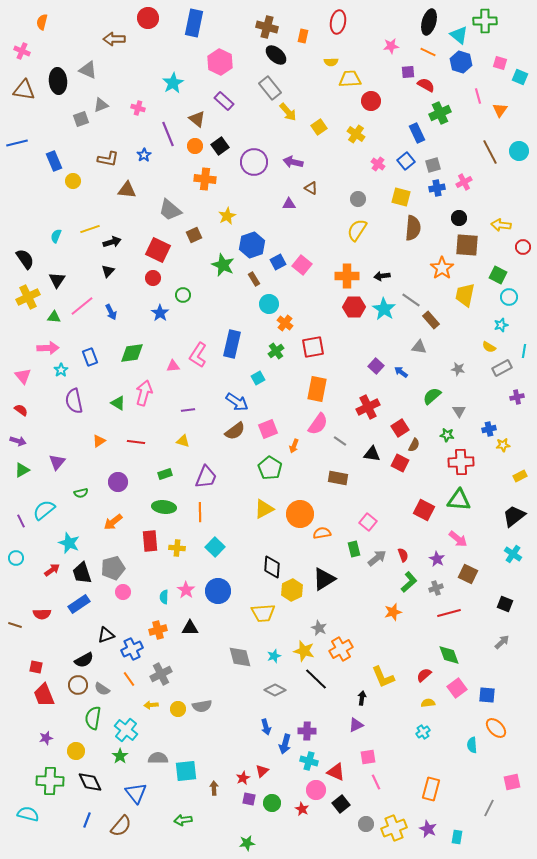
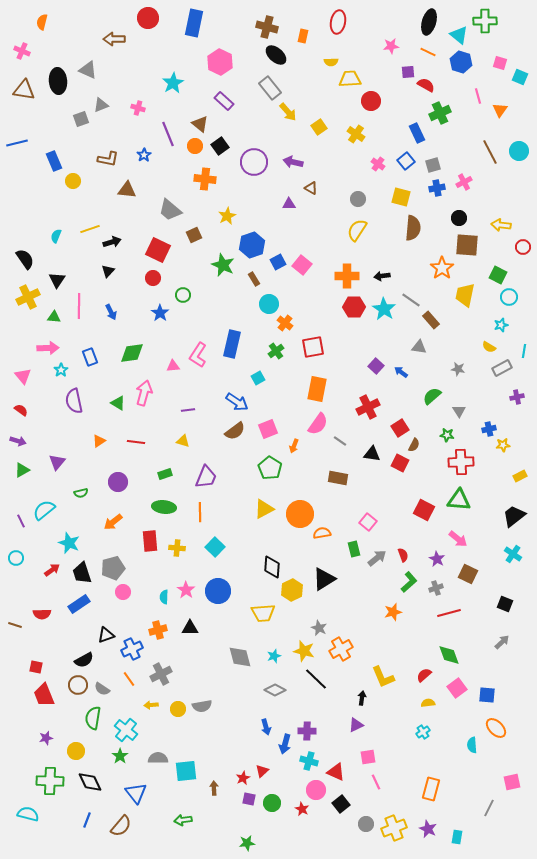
brown triangle at (197, 119): moved 3 px right, 5 px down
pink line at (82, 306): moved 3 px left; rotated 50 degrees counterclockwise
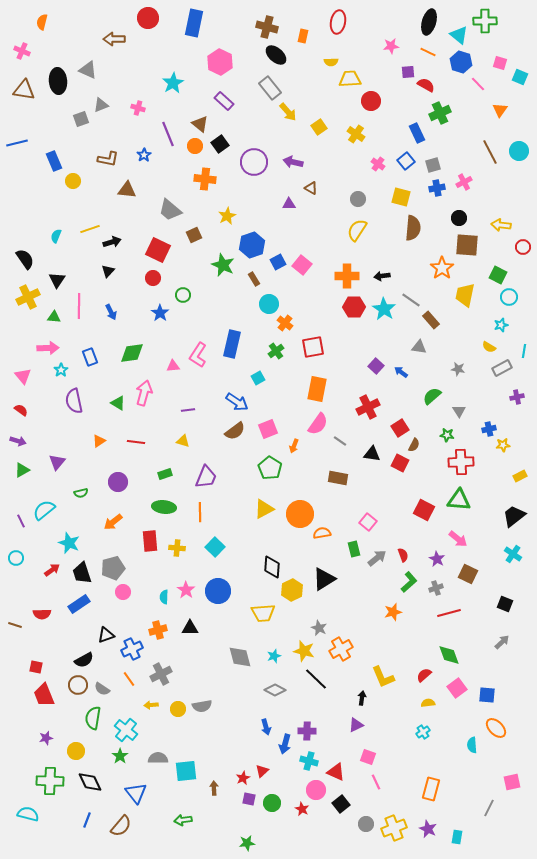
pink line at (478, 96): moved 12 px up; rotated 28 degrees counterclockwise
black square at (220, 146): moved 2 px up
pink square at (368, 757): rotated 28 degrees clockwise
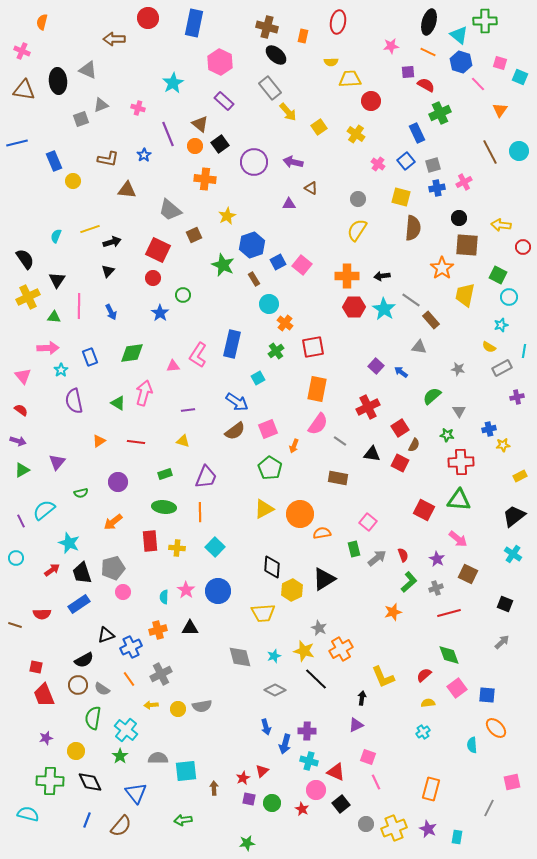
blue cross at (132, 649): moved 1 px left, 2 px up
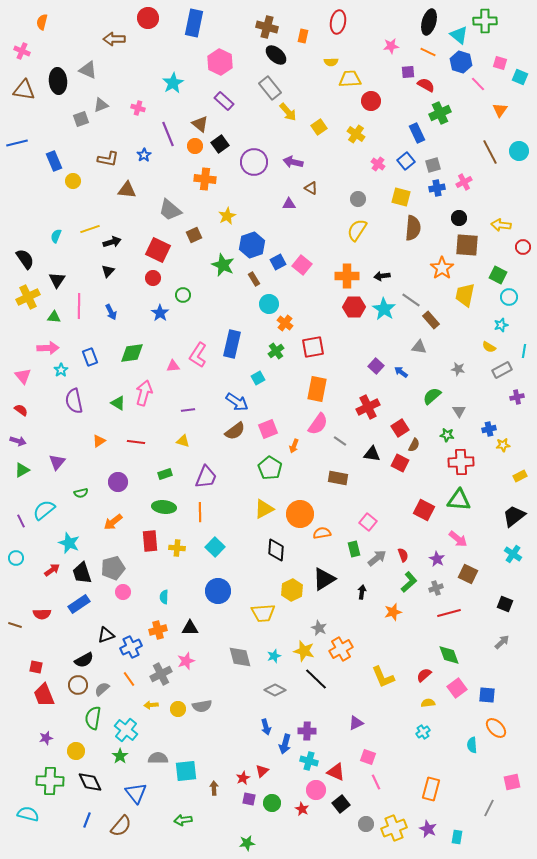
gray rectangle at (502, 368): moved 2 px down
black diamond at (272, 567): moved 4 px right, 17 px up
pink star at (186, 590): moved 71 px down; rotated 18 degrees clockwise
gray semicircle at (102, 689): rotated 105 degrees clockwise
black arrow at (362, 698): moved 106 px up
purple triangle at (356, 725): moved 2 px up
